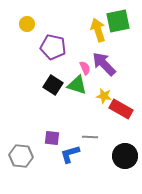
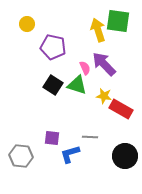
green square: rotated 20 degrees clockwise
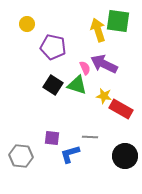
purple arrow: rotated 20 degrees counterclockwise
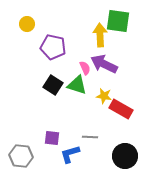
yellow arrow: moved 2 px right, 5 px down; rotated 15 degrees clockwise
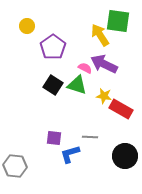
yellow circle: moved 2 px down
yellow arrow: rotated 30 degrees counterclockwise
purple pentagon: rotated 25 degrees clockwise
pink semicircle: rotated 40 degrees counterclockwise
purple square: moved 2 px right
gray hexagon: moved 6 px left, 10 px down
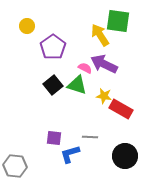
black square: rotated 18 degrees clockwise
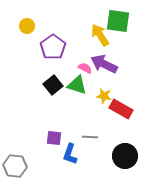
blue L-shape: rotated 55 degrees counterclockwise
